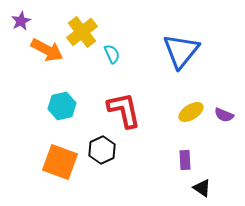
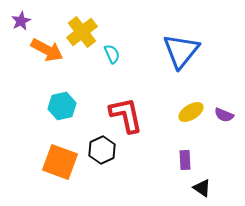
red L-shape: moved 2 px right, 5 px down
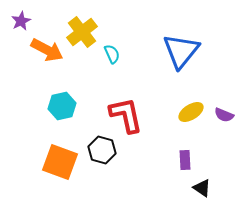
black hexagon: rotated 20 degrees counterclockwise
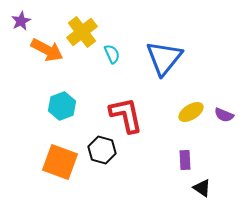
blue triangle: moved 17 px left, 7 px down
cyan hexagon: rotated 8 degrees counterclockwise
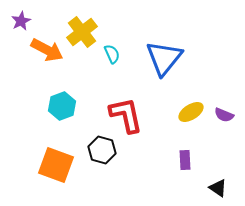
orange square: moved 4 px left, 3 px down
black triangle: moved 16 px right
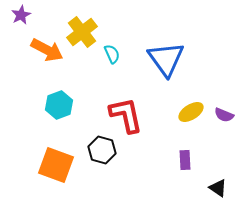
purple star: moved 6 px up
blue triangle: moved 2 px right, 1 px down; rotated 15 degrees counterclockwise
cyan hexagon: moved 3 px left, 1 px up
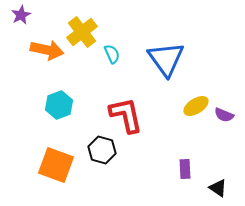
orange arrow: rotated 16 degrees counterclockwise
yellow ellipse: moved 5 px right, 6 px up
purple rectangle: moved 9 px down
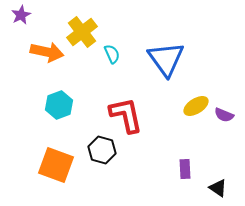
orange arrow: moved 2 px down
